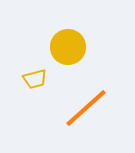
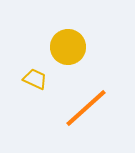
yellow trapezoid: rotated 140 degrees counterclockwise
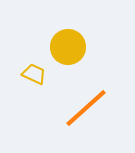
yellow trapezoid: moved 1 px left, 5 px up
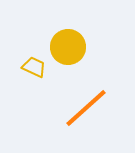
yellow trapezoid: moved 7 px up
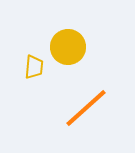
yellow trapezoid: rotated 70 degrees clockwise
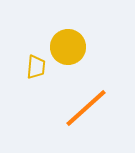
yellow trapezoid: moved 2 px right
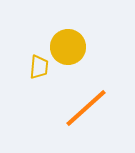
yellow trapezoid: moved 3 px right
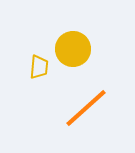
yellow circle: moved 5 px right, 2 px down
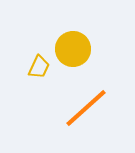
yellow trapezoid: rotated 20 degrees clockwise
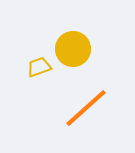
yellow trapezoid: rotated 135 degrees counterclockwise
